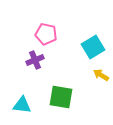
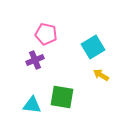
green square: moved 1 px right
cyan triangle: moved 10 px right
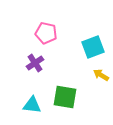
pink pentagon: moved 1 px up
cyan square: rotated 10 degrees clockwise
purple cross: moved 3 px down; rotated 12 degrees counterclockwise
green square: moved 3 px right
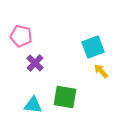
pink pentagon: moved 25 px left, 3 px down
purple cross: rotated 12 degrees counterclockwise
yellow arrow: moved 4 px up; rotated 14 degrees clockwise
cyan triangle: moved 1 px right
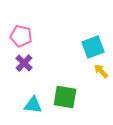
purple cross: moved 11 px left
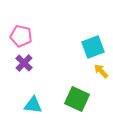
green square: moved 12 px right, 2 px down; rotated 15 degrees clockwise
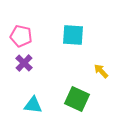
cyan square: moved 20 px left, 12 px up; rotated 25 degrees clockwise
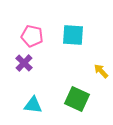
pink pentagon: moved 11 px right
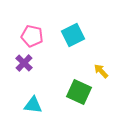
cyan square: rotated 30 degrees counterclockwise
green square: moved 2 px right, 7 px up
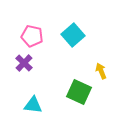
cyan square: rotated 15 degrees counterclockwise
yellow arrow: rotated 21 degrees clockwise
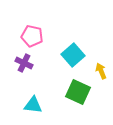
cyan square: moved 20 px down
purple cross: rotated 18 degrees counterclockwise
green square: moved 1 px left
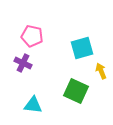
cyan square: moved 9 px right, 7 px up; rotated 25 degrees clockwise
purple cross: moved 1 px left
green square: moved 2 px left, 1 px up
